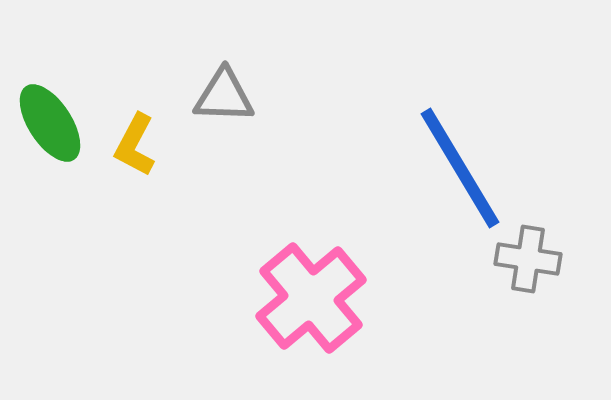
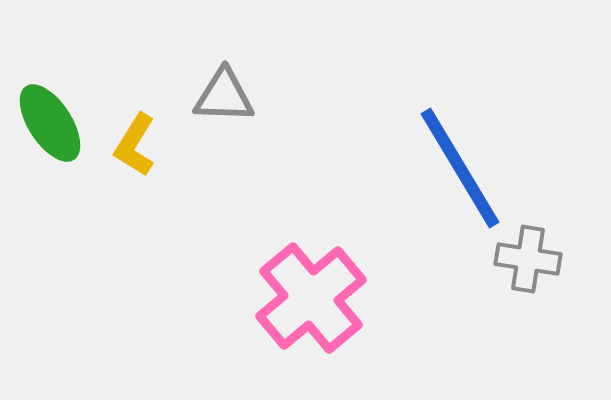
yellow L-shape: rotated 4 degrees clockwise
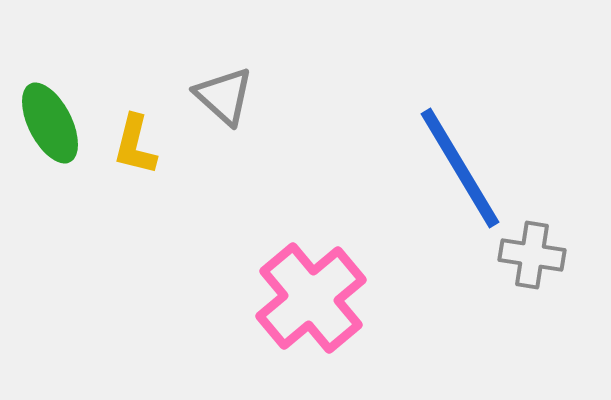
gray triangle: rotated 40 degrees clockwise
green ellipse: rotated 6 degrees clockwise
yellow L-shape: rotated 18 degrees counterclockwise
gray cross: moved 4 px right, 4 px up
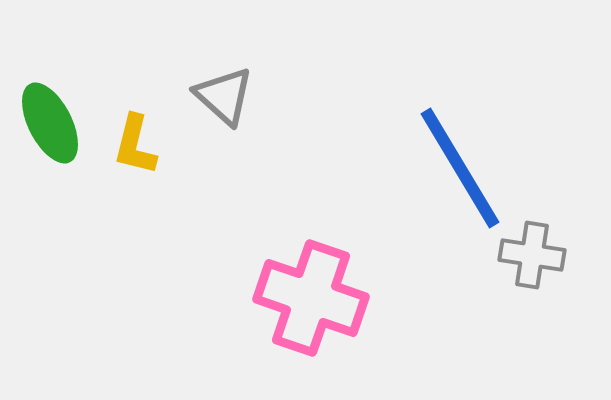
pink cross: rotated 31 degrees counterclockwise
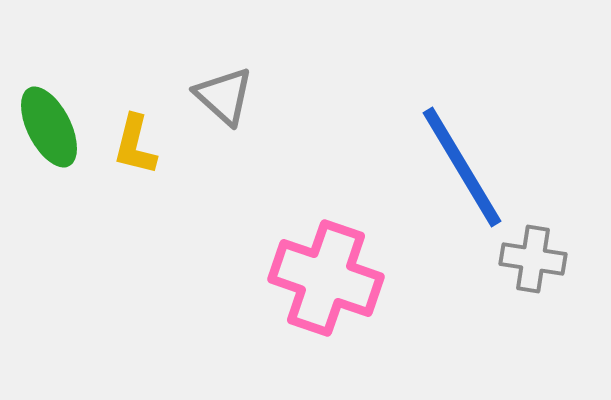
green ellipse: moved 1 px left, 4 px down
blue line: moved 2 px right, 1 px up
gray cross: moved 1 px right, 4 px down
pink cross: moved 15 px right, 20 px up
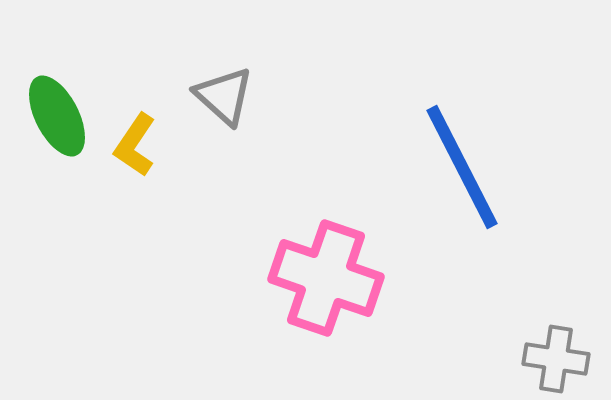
green ellipse: moved 8 px right, 11 px up
yellow L-shape: rotated 20 degrees clockwise
blue line: rotated 4 degrees clockwise
gray cross: moved 23 px right, 100 px down
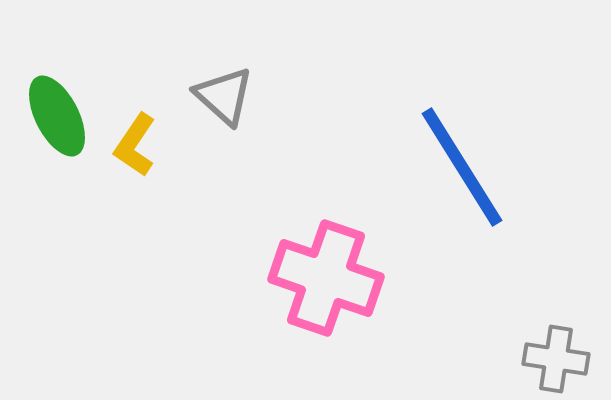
blue line: rotated 5 degrees counterclockwise
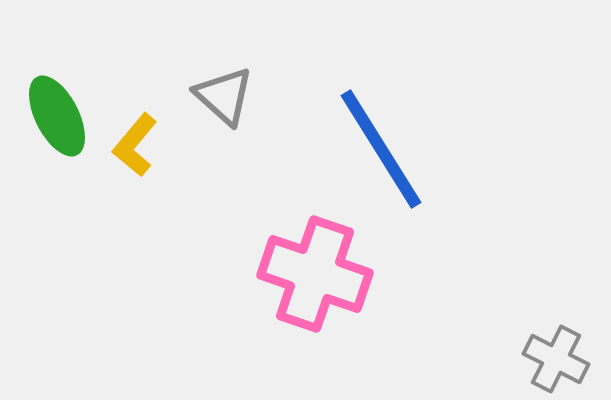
yellow L-shape: rotated 6 degrees clockwise
blue line: moved 81 px left, 18 px up
pink cross: moved 11 px left, 4 px up
gray cross: rotated 18 degrees clockwise
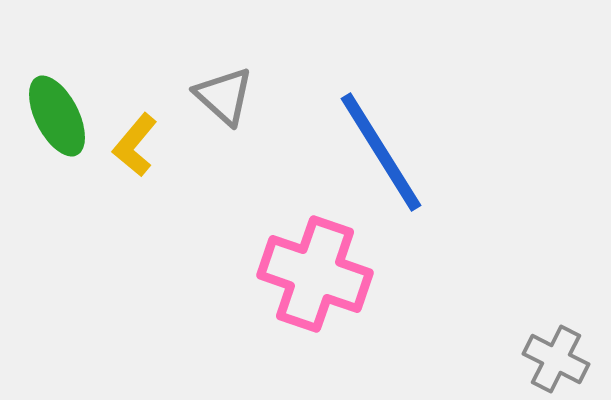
blue line: moved 3 px down
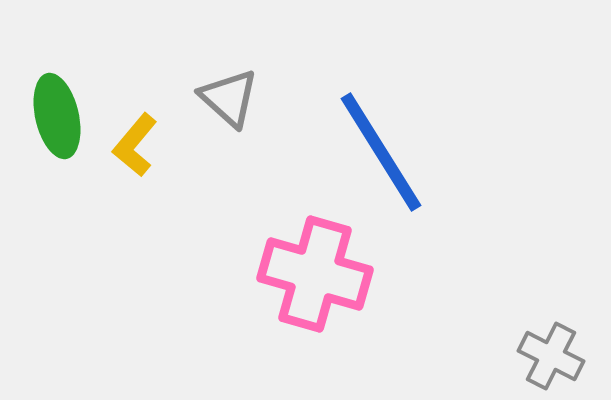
gray triangle: moved 5 px right, 2 px down
green ellipse: rotated 14 degrees clockwise
pink cross: rotated 3 degrees counterclockwise
gray cross: moved 5 px left, 3 px up
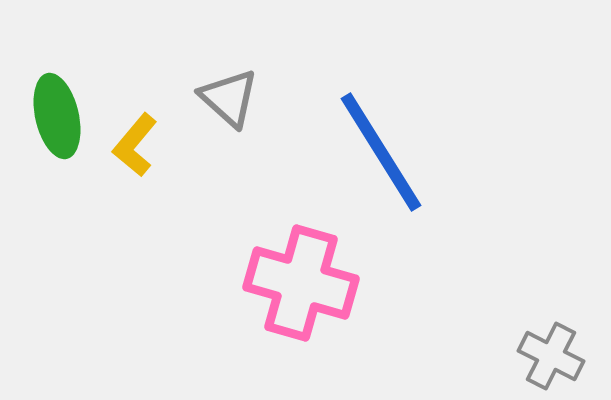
pink cross: moved 14 px left, 9 px down
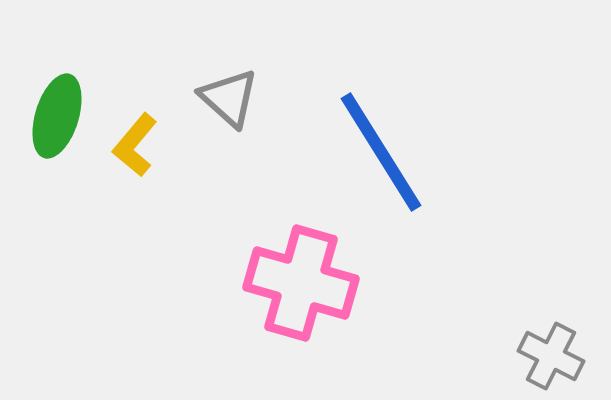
green ellipse: rotated 30 degrees clockwise
